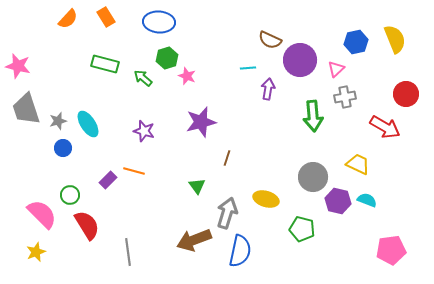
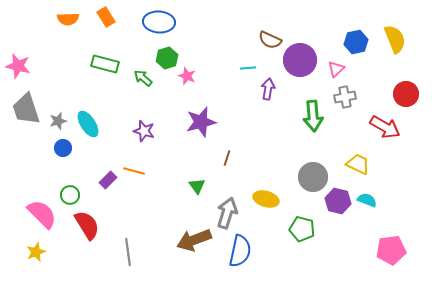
orange semicircle at (68, 19): rotated 45 degrees clockwise
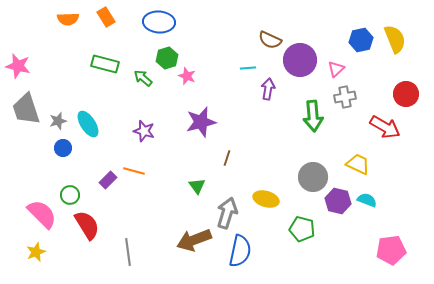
blue hexagon at (356, 42): moved 5 px right, 2 px up
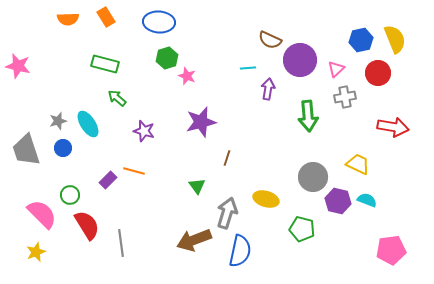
green arrow at (143, 78): moved 26 px left, 20 px down
red circle at (406, 94): moved 28 px left, 21 px up
gray trapezoid at (26, 109): moved 41 px down
green arrow at (313, 116): moved 5 px left
red arrow at (385, 127): moved 8 px right; rotated 20 degrees counterclockwise
gray line at (128, 252): moved 7 px left, 9 px up
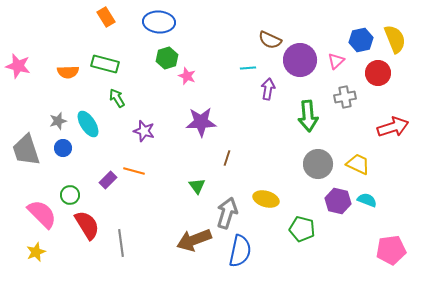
orange semicircle at (68, 19): moved 53 px down
pink triangle at (336, 69): moved 8 px up
green arrow at (117, 98): rotated 18 degrees clockwise
purple star at (201, 122): rotated 12 degrees clockwise
red arrow at (393, 127): rotated 28 degrees counterclockwise
gray circle at (313, 177): moved 5 px right, 13 px up
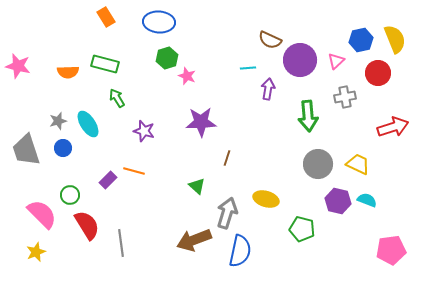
green triangle at (197, 186): rotated 12 degrees counterclockwise
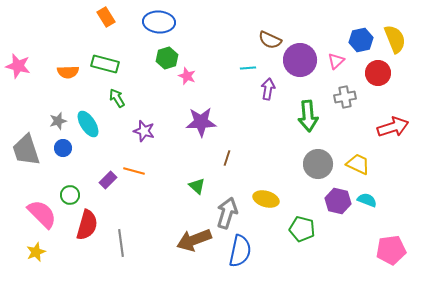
red semicircle at (87, 225): rotated 48 degrees clockwise
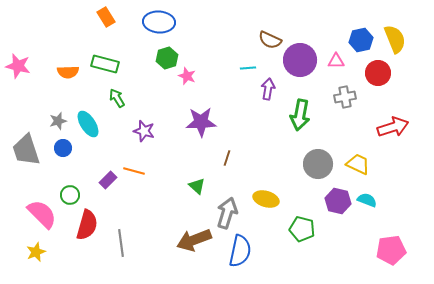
pink triangle at (336, 61): rotated 42 degrees clockwise
green arrow at (308, 116): moved 8 px left, 1 px up; rotated 16 degrees clockwise
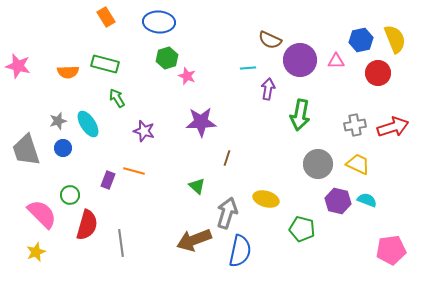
gray cross at (345, 97): moved 10 px right, 28 px down
purple rectangle at (108, 180): rotated 24 degrees counterclockwise
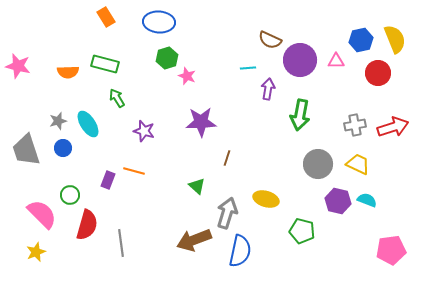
green pentagon at (302, 229): moved 2 px down
